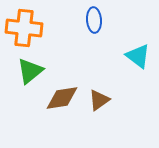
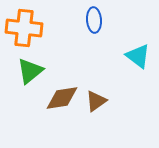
brown triangle: moved 3 px left, 1 px down
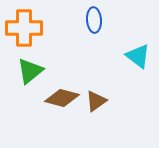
orange cross: rotated 6 degrees counterclockwise
brown diamond: rotated 24 degrees clockwise
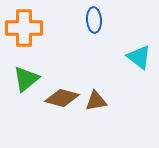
cyan triangle: moved 1 px right, 1 px down
green triangle: moved 4 px left, 8 px down
brown triangle: rotated 25 degrees clockwise
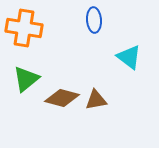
orange cross: rotated 9 degrees clockwise
cyan triangle: moved 10 px left
brown triangle: moved 1 px up
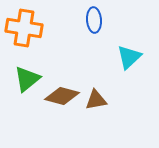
cyan triangle: rotated 40 degrees clockwise
green triangle: moved 1 px right
brown diamond: moved 2 px up
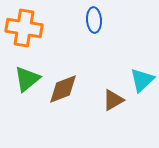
cyan triangle: moved 13 px right, 23 px down
brown diamond: moved 1 px right, 7 px up; rotated 36 degrees counterclockwise
brown triangle: moved 17 px right; rotated 20 degrees counterclockwise
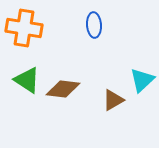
blue ellipse: moved 5 px down
green triangle: moved 1 px down; rotated 48 degrees counterclockwise
brown diamond: rotated 28 degrees clockwise
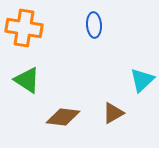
brown diamond: moved 28 px down
brown triangle: moved 13 px down
